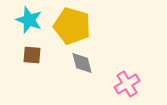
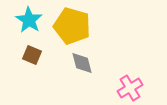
cyan star: rotated 12 degrees clockwise
brown square: rotated 18 degrees clockwise
pink cross: moved 3 px right, 4 px down
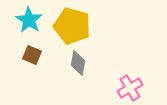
gray diamond: moved 4 px left; rotated 25 degrees clockwise
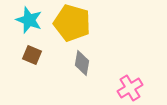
cyan star: rotated 12 degrees counterclockwise
yellow pentagon: moved 3 px up
gray diamond: moved 4 px right
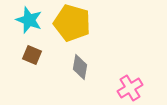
gray diamond: moved 2 px left, 4 px down
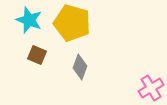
brown square: moved 5 px right
gray diamond: rotated 10 degrees clockwise
pink cross: moved 21 px right
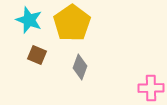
yellow pentagon: rotated 21 degrees clockwise
pink cross: rotated 30 degrees clockwise
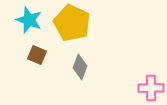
yellow pentagon: rotated 12 degrees counterclockwise
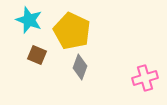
yellow pentagon: moved 8 px down
pink cross: moved 6 px left, 10 px up; rotated 15 degrees counterclockwise
